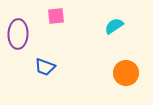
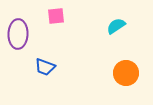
cyan semicircle: moved 2 px right
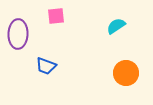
blue trapezoid: moved 1 px right, 1 px up
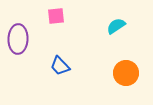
purple ellipse: moved 5 px down
blue trapezoid: moved 14 px right; rotated 25 degrees clockwise
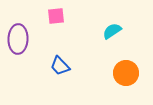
cyan semicircle: moved 4 px left, 5 px down
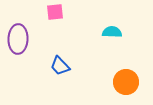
pink square: moved 1 px left, 4 px up
cyan semicircle: moved 1 px down; rotated 36 degrees clockwise
orange circle: moved 9 px down
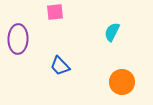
cyan semicircle: rotated 66 degrees counterclockwise
orange circle: moved 4 px left
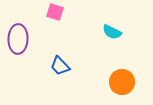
pink square: rotated 24 degrees clockwise
cyan semicircle: rotated 90 degrees counterclockwise
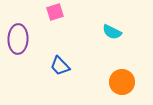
pink square: rotated 36 degrees counterclockwise
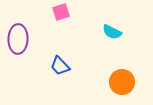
pink square: moved 6 px right
